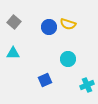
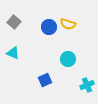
cyan triangle: rotated 24 degrees clockwise
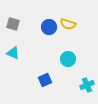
gray square: moved 1 px left, 2 px down; rotated 24 degrees counterclockwise
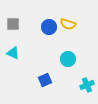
gray square: rotated 16 degrees counterclockwise
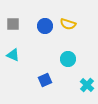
blue circle: moved 4 px left, 1 px up
cyan triangle: moved 2 px down
cyan cross: rotated 24 degrees counterclockwise
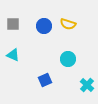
blue circle: moved 1 px left
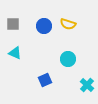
cyan triangle: moved 2 px right, 2 px up
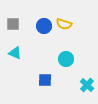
yellow semicircle: moved 4 px left
cyan circle: moved 2 px left
blue square: rotated 24 degrees clockwise
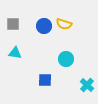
cyan triangle: rotated 16 degrees counterclockwise
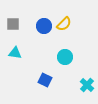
yellow semicircle: rotated 63 degrees counterclockwise
cyan circle: moved 1 px left, 2 px up
blue square: rotated 24 degrees clockwise
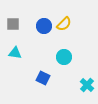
cyan circle: moved 1 px left
blue square: moved 2 px left, 2 px up
